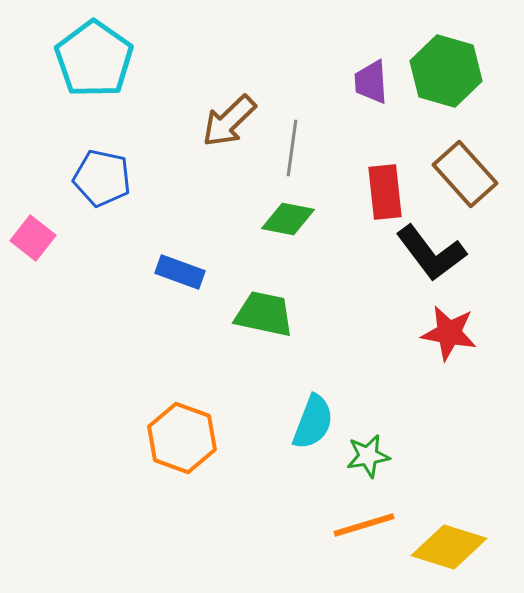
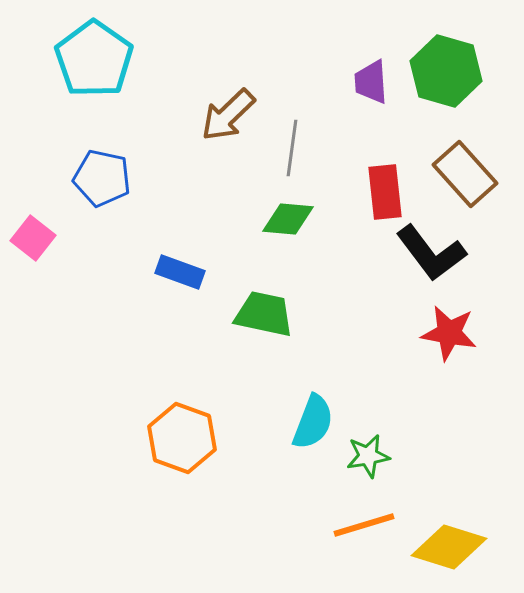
brown arrow: moved 1 px left, 6 px up
green diamond: rotated 6 degrees counterclockwise
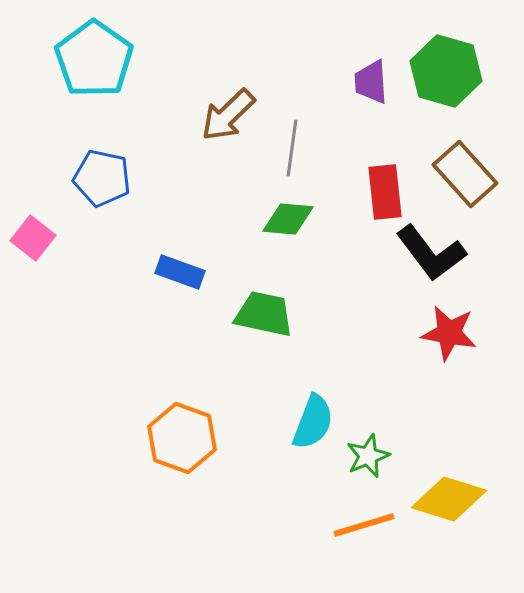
green star: rotated 12 degrees counterclockwise
yellow diamond: moved 48 px up
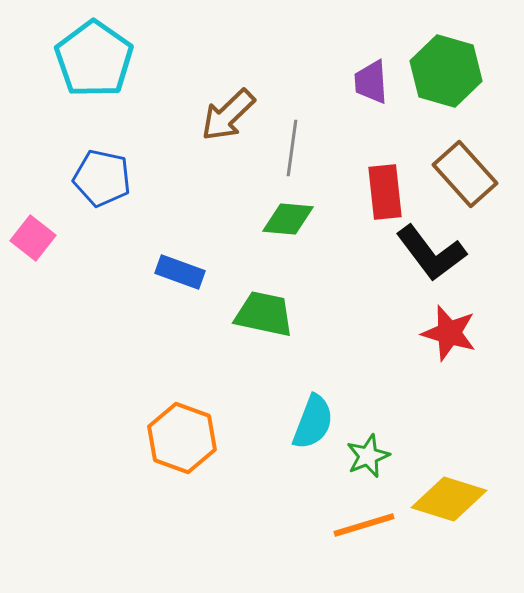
red star: rotated 6 degrees clockwise
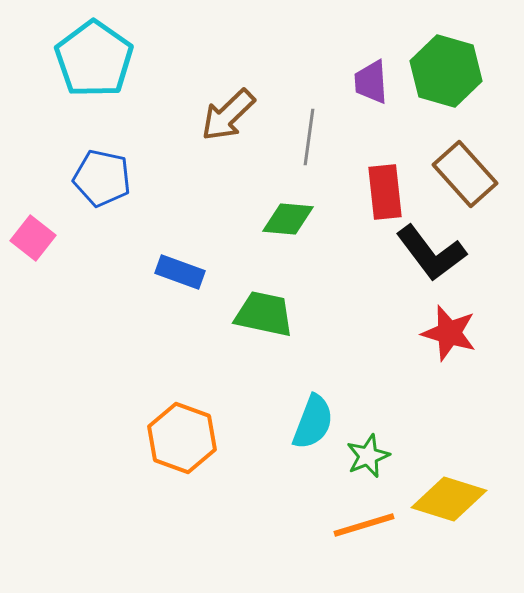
gray line: moved 17 px right, 11 px up
